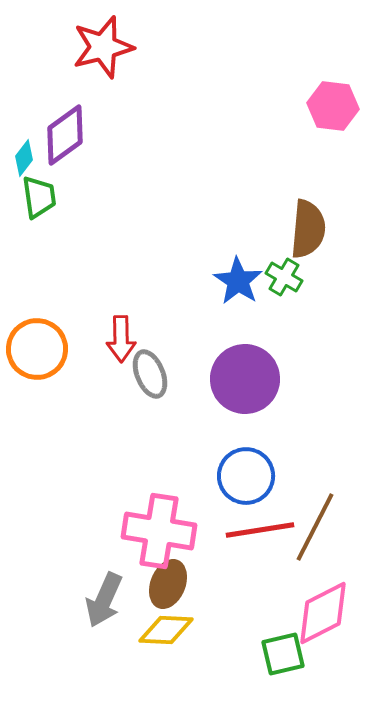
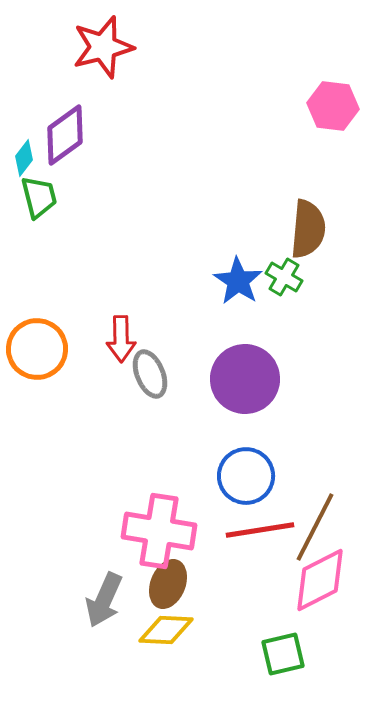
green trapezoid: rotated 6 degrees counterclockwise
pink diamond: moved 3 px left, 33 px up
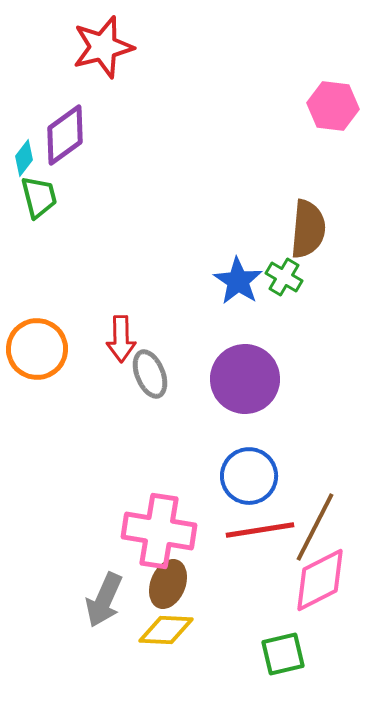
blue circle: moved 3 px right
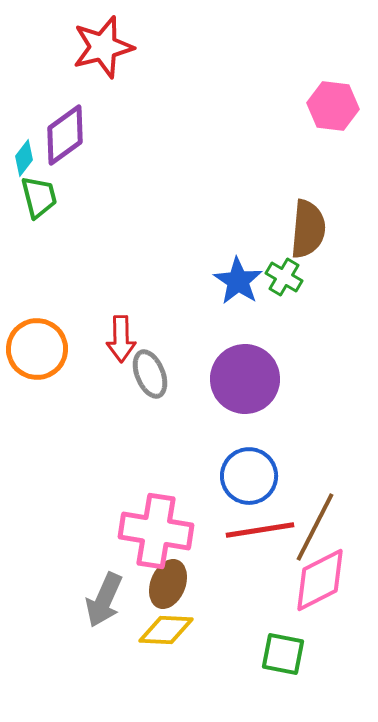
pink cross: moved 3 px left
green square: rotated 24 degrees clockwise
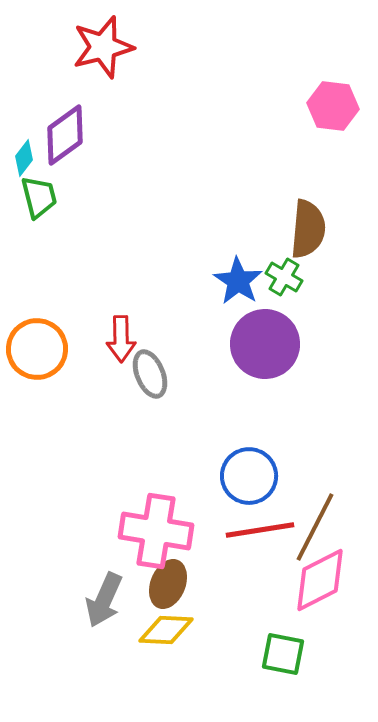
purple circle: moved 20 px right, 35 px up
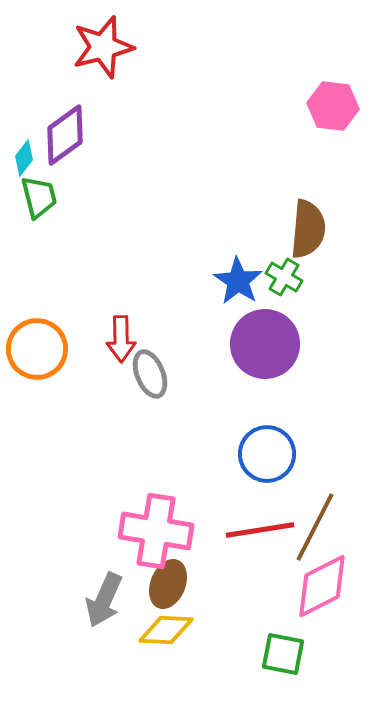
blue circle: moved 18 px right, 22 px up
pink diamond: moved 2 px right, 6 px down
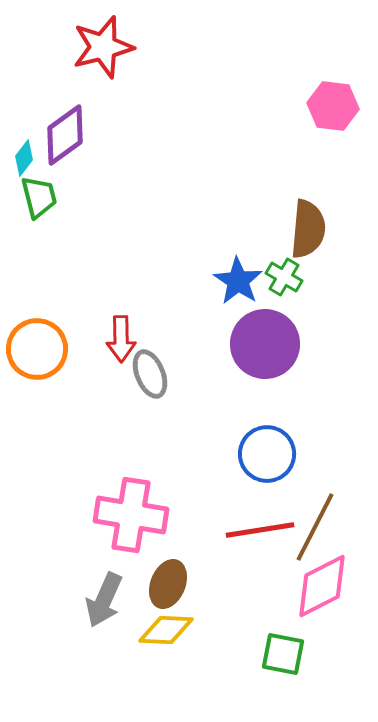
pink cross: moved 25 px left, 16 px up
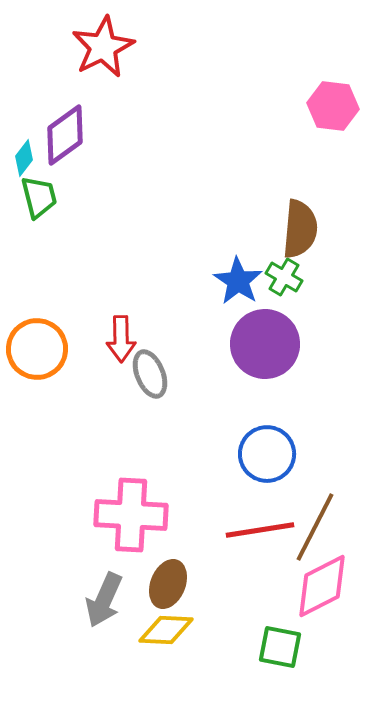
red star: rotated 12 degrees counterclockwise
brown semicircle: moved 8 px left
pink cross: rotated 6 degrees counterclockwise
green square: moved 3 px left, 7 px up
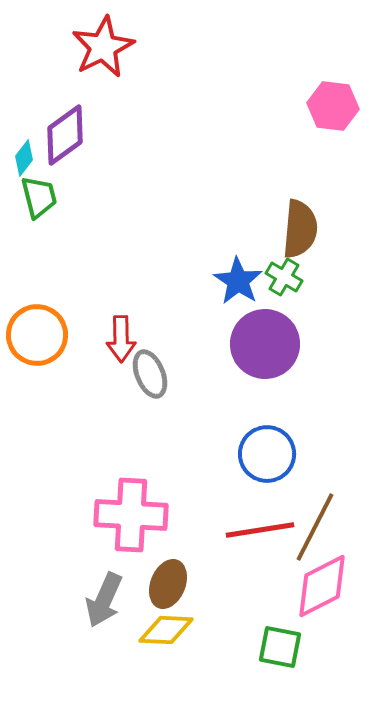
orange circle: moved 14 px up
